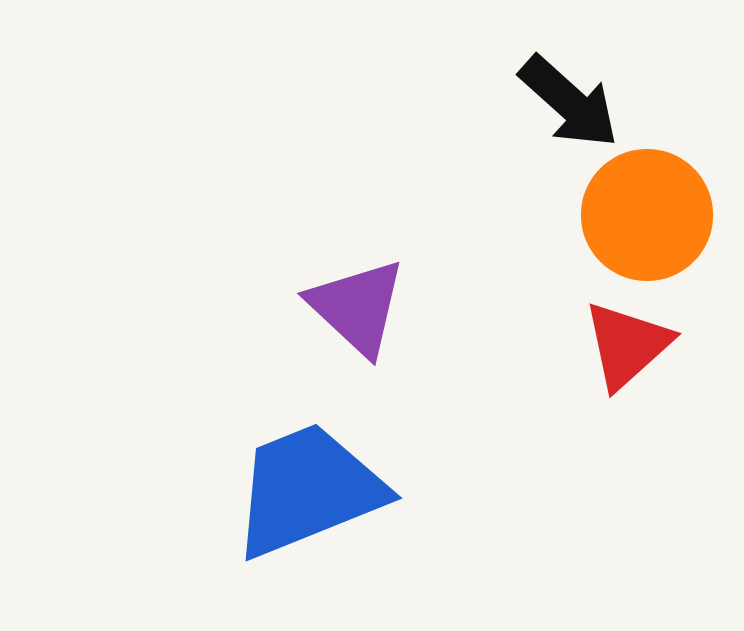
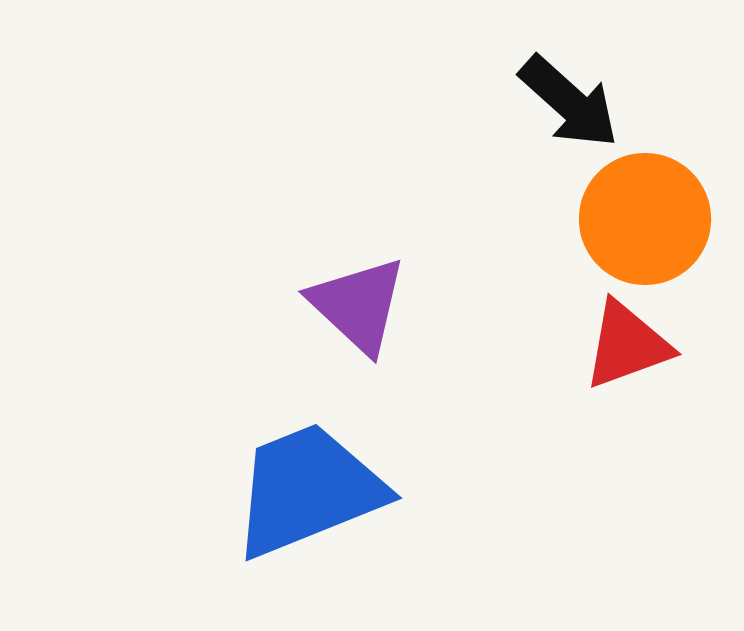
orange circle: moved 2 px left, 4 px down
purple triangle: moved 1 px right, 2 px up
red triangle: rotated 22 degrees clockwise
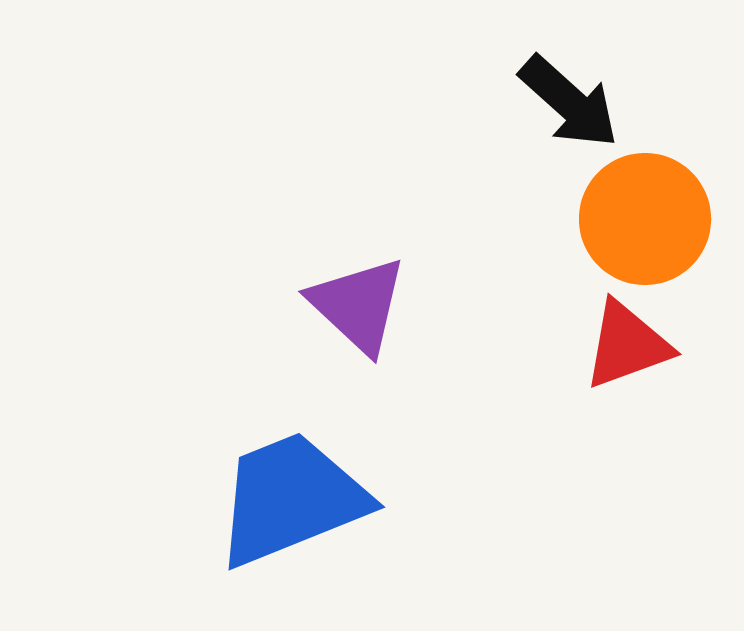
blue trapezoid: moved 17 px left, 9 px down
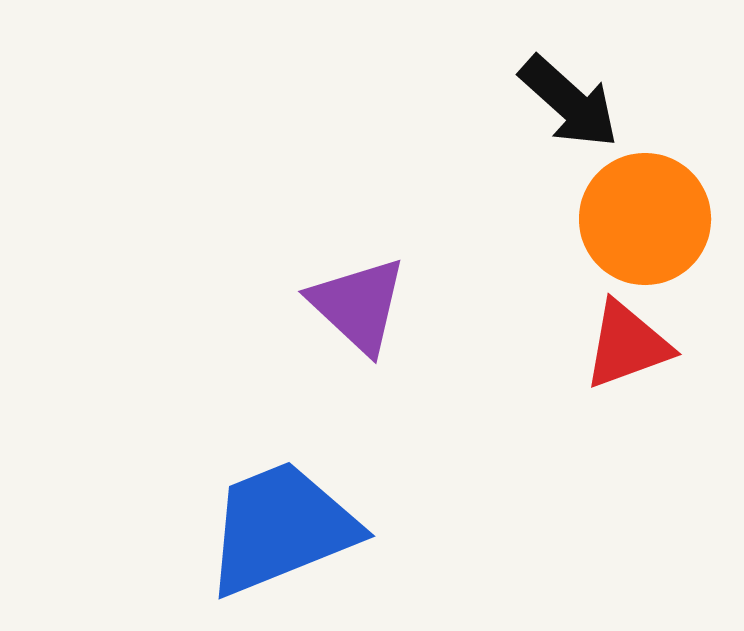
blue trapezoid: moved 10 px left, 29 px down
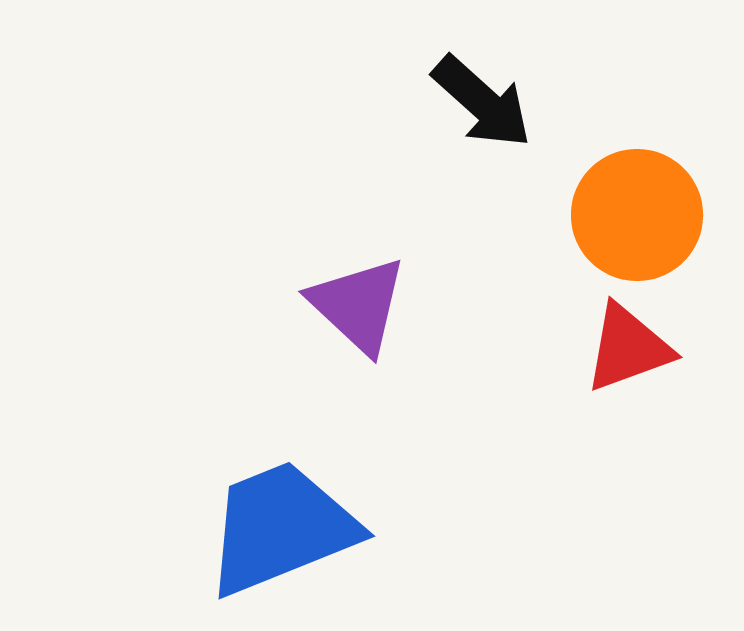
black arrow: moved 87 px left
orange circle: moved 8 px left, 4 px up
red triangle: moved 1 px right, 3 px down
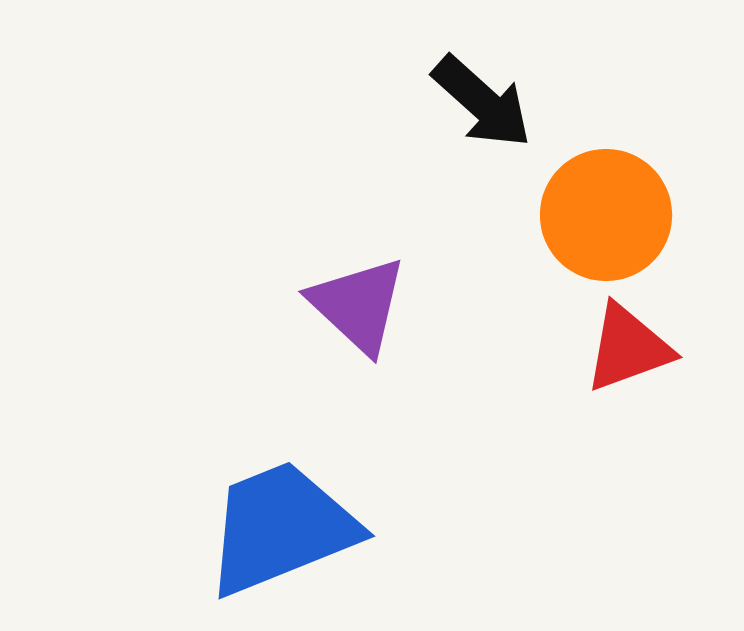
orange circle: moved 31 px left
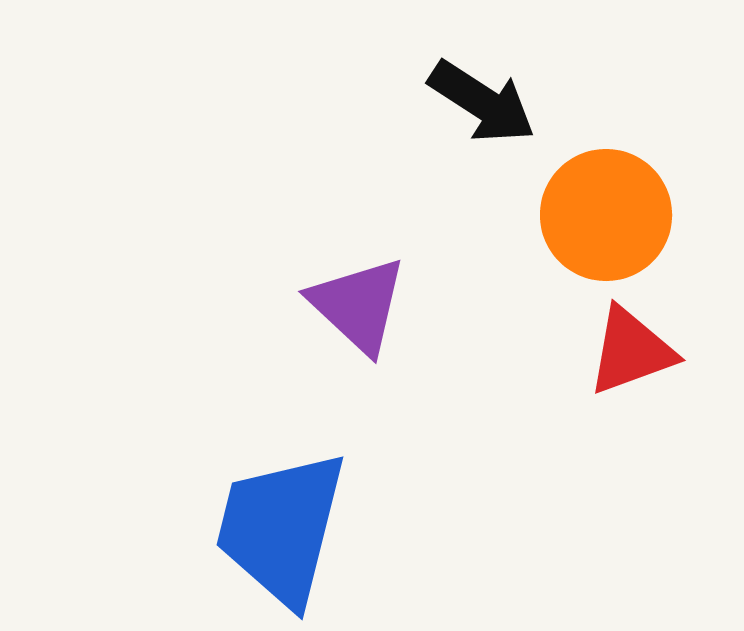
black arrow: rotated 9 degrees counterclockwise
red triangle: moved 3 px right, 3 px down
blue trapezoid: rotated 54 degrees counterclockwise
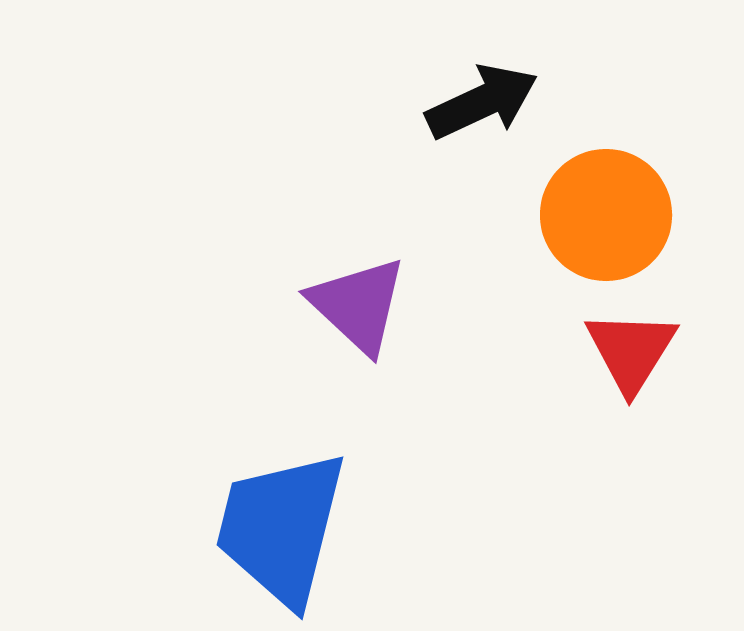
black arrow: rotated 58 degrees counterclockwise
red triangle: rotated 38 degrees counterclockwise
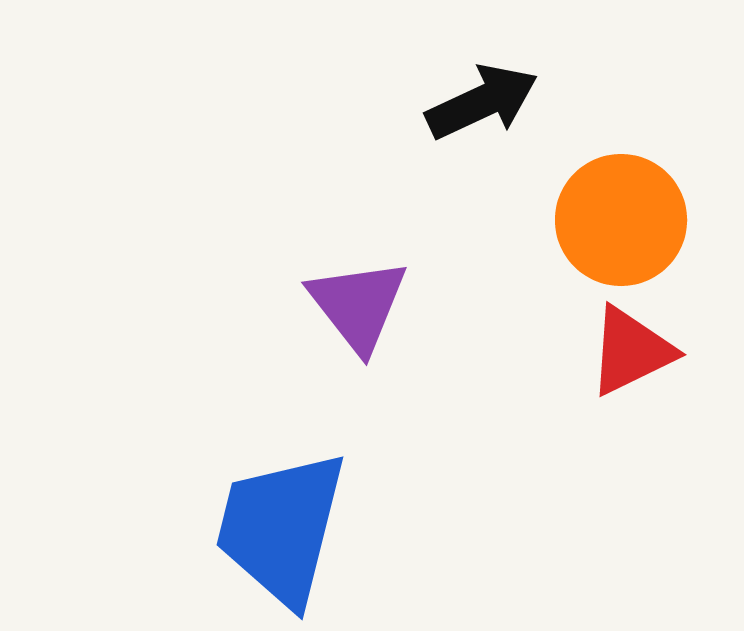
orange circle: moved 15 px right, 5 px down
purple triangle: rotated 9 degrees clockwise
red triangle: rotated 32 degrees clockwise
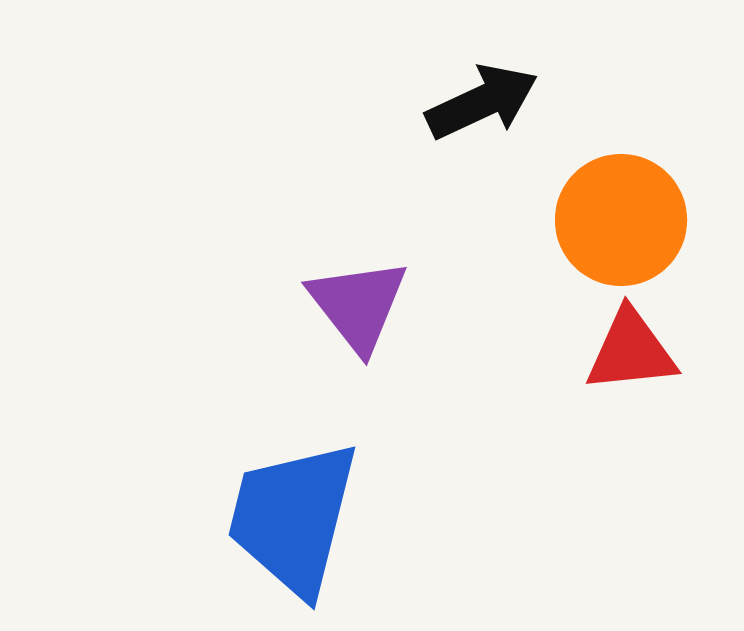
red triangle: rotated 20 degrees clockwise
blue trapezoid: moved 12 px right, 10 px up
